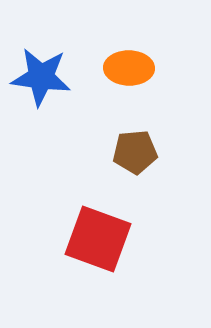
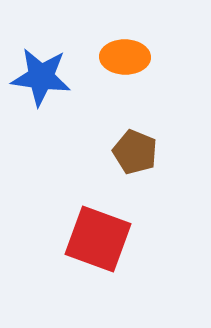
orange ellipse: moved 4 px left, 11 px up
brown pentagon: rotated 27 degrees clockwise
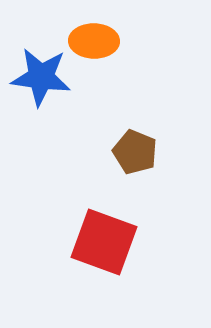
orange ellipse: moved 31 px left, 16 px up
red square: moved 6 px right, 3 px down
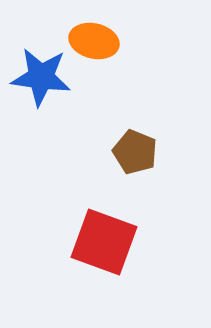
orange ellipse: rotated 12 degrees clockwise
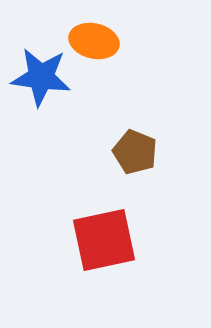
red square: moved 2 px up; rotated 32 degrees counterclockwise
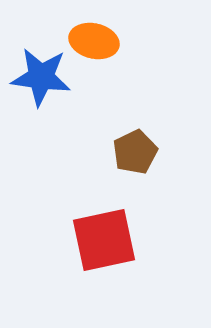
brown pentagon: rotated 24 degrees clockwise
